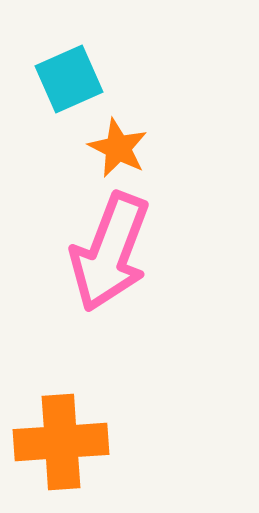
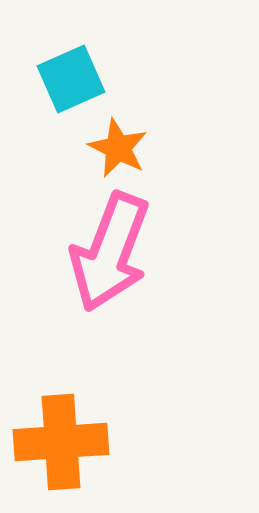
cyan square: moved 2 px right
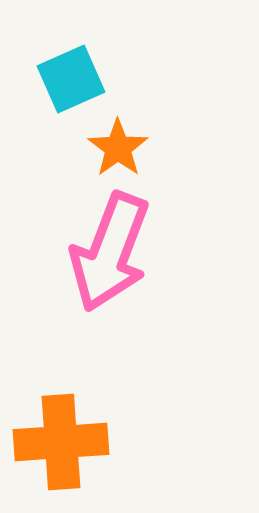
orange star: rotated 10 degrees clockwise
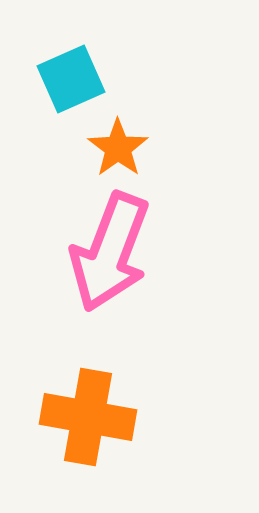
orange cross: moved 27 px right, 25 px up; rotated 14 degrees clockwise
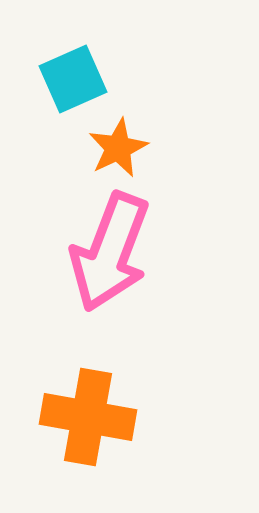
cyan square: moved 2 px right
orange star: rotated 10 degrees clockwise
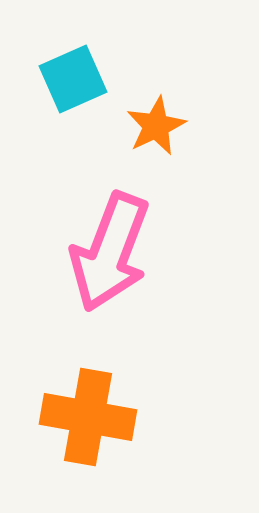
orange star: moved 38 px right, 22 px up
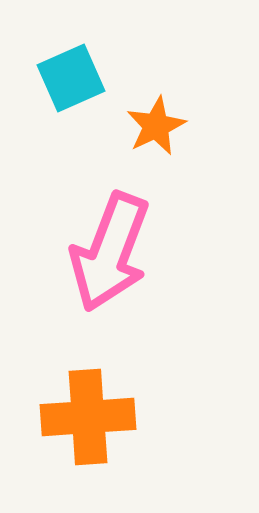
cyan square: moved 2 px left, 1 px up
orange cross: rotated 14 degrees counterclockwise
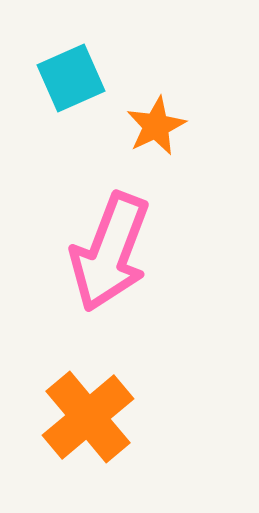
orange cross: rotated 36 degrees counterclockwise
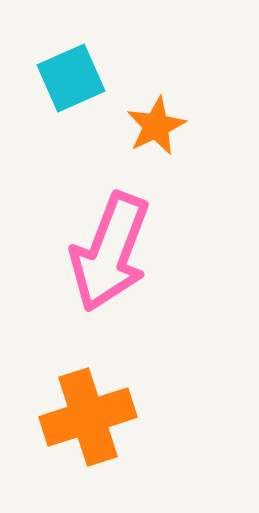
orange cross: rotated 22 degrees clockwise
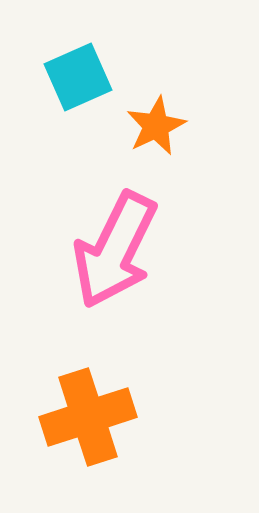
cyan square: moved 7 px right, 1 px up
pink arrow: moved 5 px right, 2 px up; rotated 5 degrees clockwise
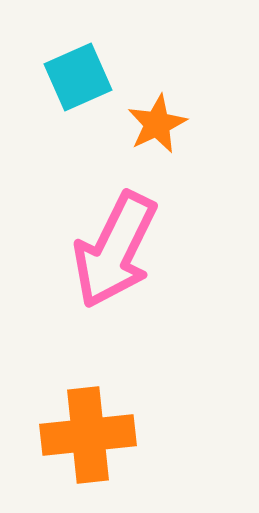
orange star: moved 1 px right, 2 px up
orange cross: moved 18 px down; rotated 12 degrees clockwise
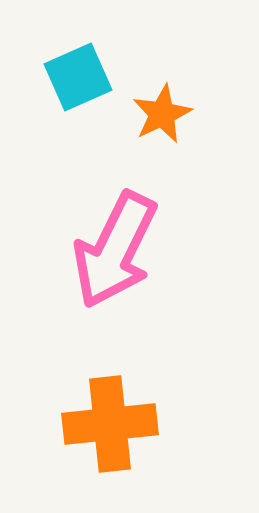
orange star: moved 5 px right, 10 px up
orange cross: moved 22 px right, 11 px up
